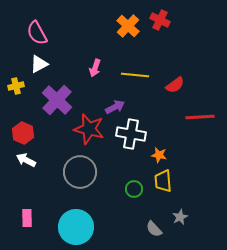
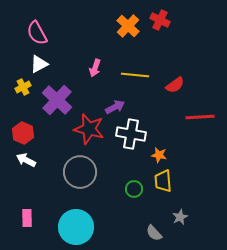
yellow cross: moved 7 px right, 1 px down; rotated 14 degrees counterclockwise
gray semicircle: moved 4 px down
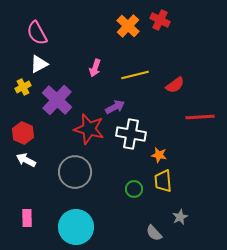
yellow line: rotated 20 degrees counterclockwise
gray circle: moved 5 px left
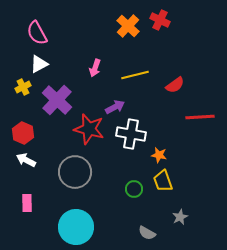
yellow trapezoid: rotated 15 degrees counterclockwise
pink rectangle: moved 15 px up
gray semicircle: moved 7 px left; rotated 18 degrees counterclockwise
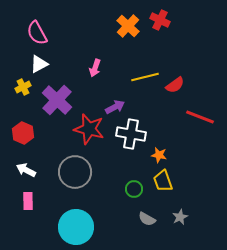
yellow line: moved 10 px right, 2 px down
red line: rotated 24 degrees clockwise
white arrow: moved 10 px down
pink rectangle: moved 1 px right, 2 px up
gray semicircle: moved 14 px up
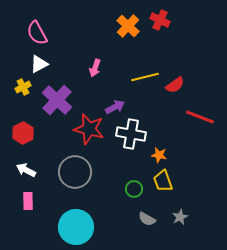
red hexagon: rotated 10 degrees clockwise
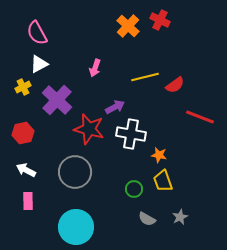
red hexagon: rotated 15 degrees clockwise
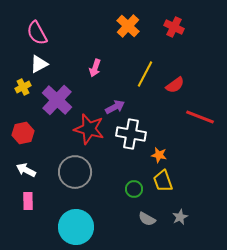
red cross: moved 14 px right, 7 px down
yellow line: moved 3 px up; rotated 48 degrees counterclockwise
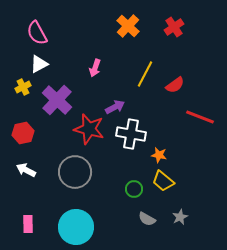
red cross: rotated 30 degrees clockwise
yellow trapezoid: rotated 30 degrees counterclockwise
pink rectangle: moved 23 px down
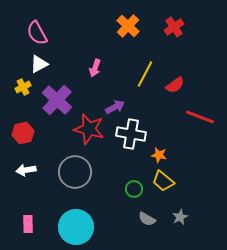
white arrow: rotated 36 degrees counterclockwise
